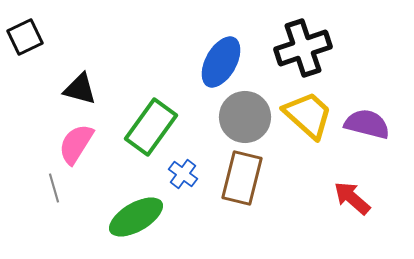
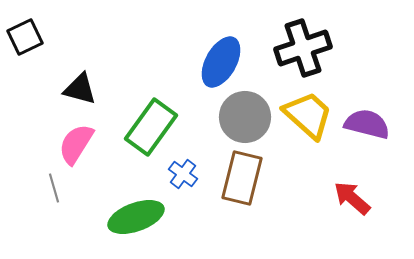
green ellipse: rotated 10 degrees clockwise
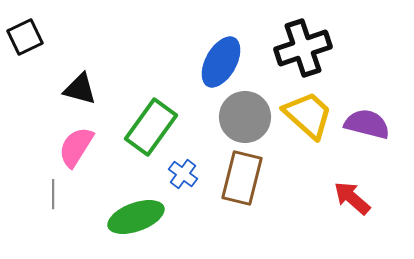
pink semicircle: moved 3 px down
gray line: moved 1 px left, 6 px down; rotated 16 degrees clockwise
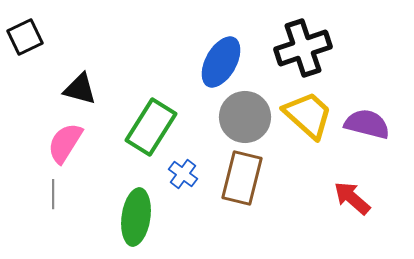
green rectangle: rotated 4 degrees counterclockwise
pink semicircle: moved 11 px left, 4 px up
green ellipse: rotated 62 degrees counterclockwise
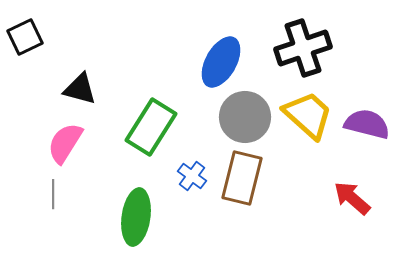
blue cross: moved 9 px right, 2 px down
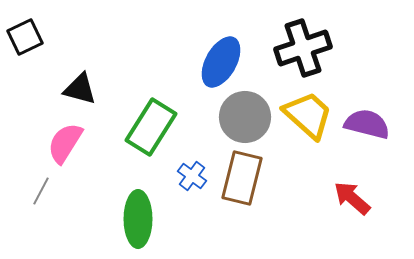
gray line: moved 12 px left, 3 px up; rotated 28 degrees clockwise
green ellipse: moved 2 px right, 2 px down; rotated 8 degrees counterclockwise
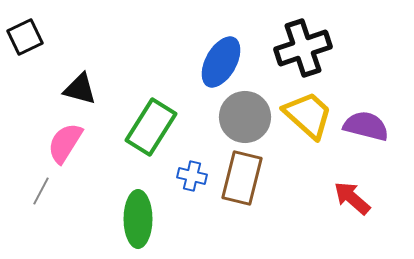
purple semicircle: moved 1 px left, 2 px down
blue cross: rotated 24 degrees counterclockwise
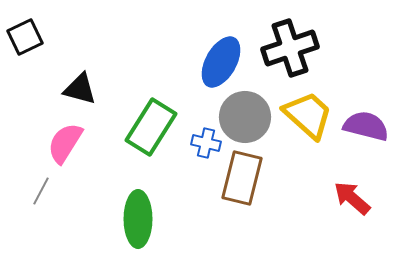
black cross: moved 13 px left
blue cross: moved 14 px right, 33 px up
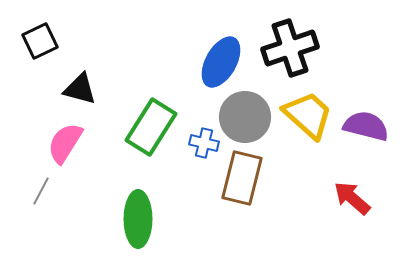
black square: moved 15 px right, 4 px down
blue cross: moved 2 px left
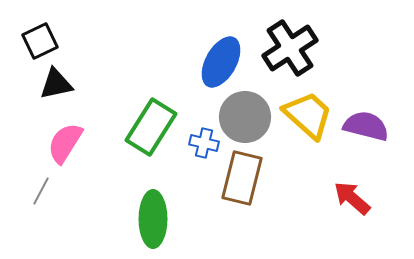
black cross: rotated 14 degrees counterclockwise
black triangle: moved 24 px left, 5 px up; rotated 27 degrees counterclockwise
green ellipse: moved 15 px right
